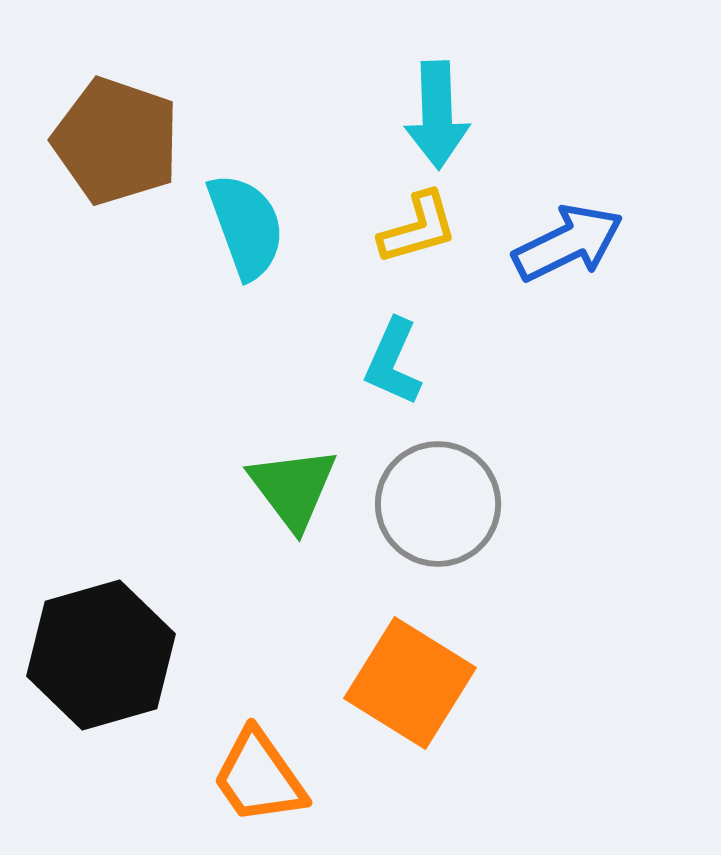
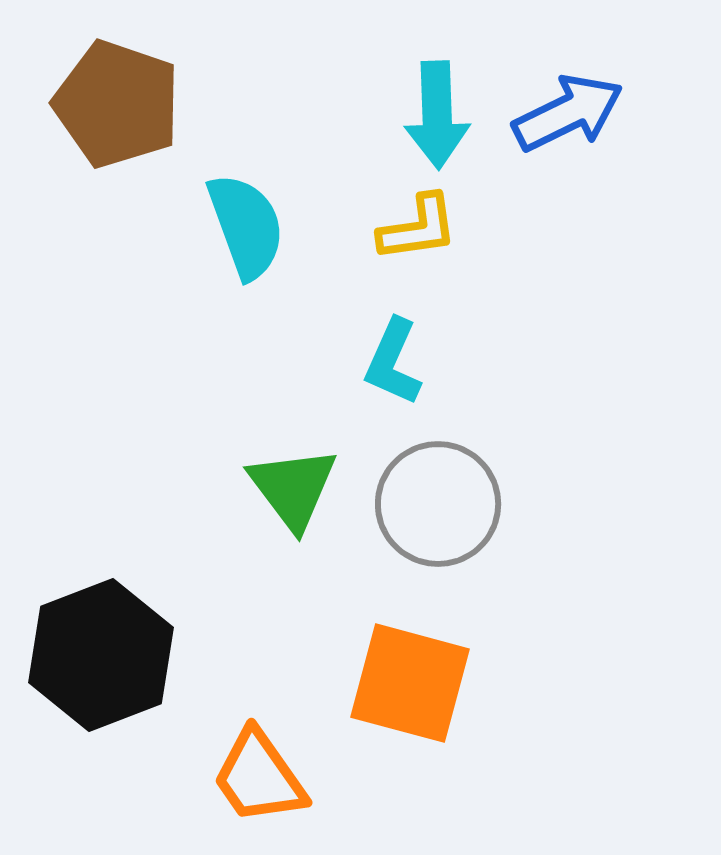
brown pentagon: moved 1 px right, 37 px up
yellow L-shape: rotated 8 degrees clockwise
blue arrow: moved 130 px up
black hexagon: rotated 5 degrees counterclockwise
orange square: rotated 17 degrees counterclockwise
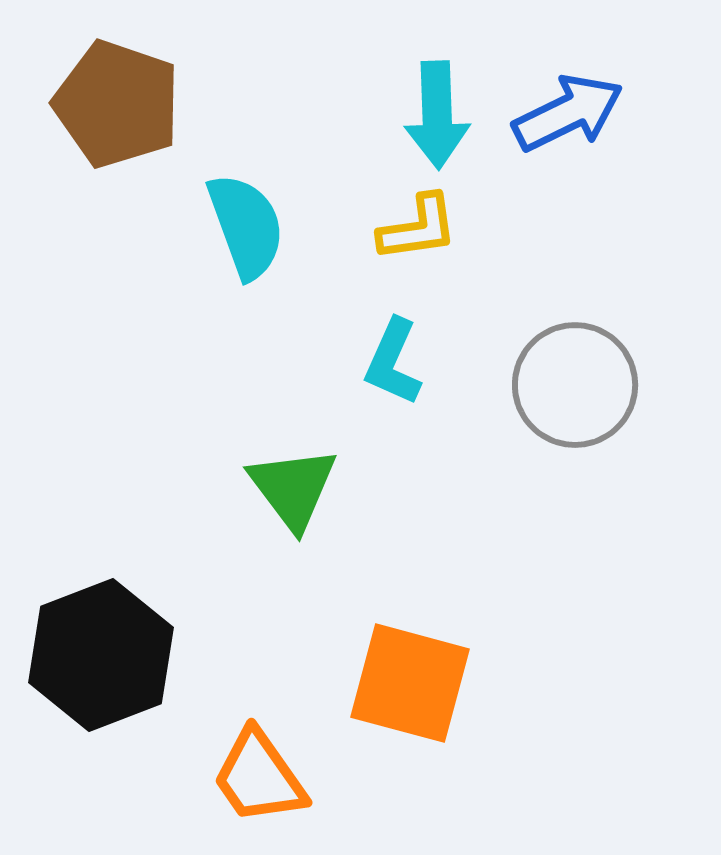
gray circle: moved 137 px right, 119 px up
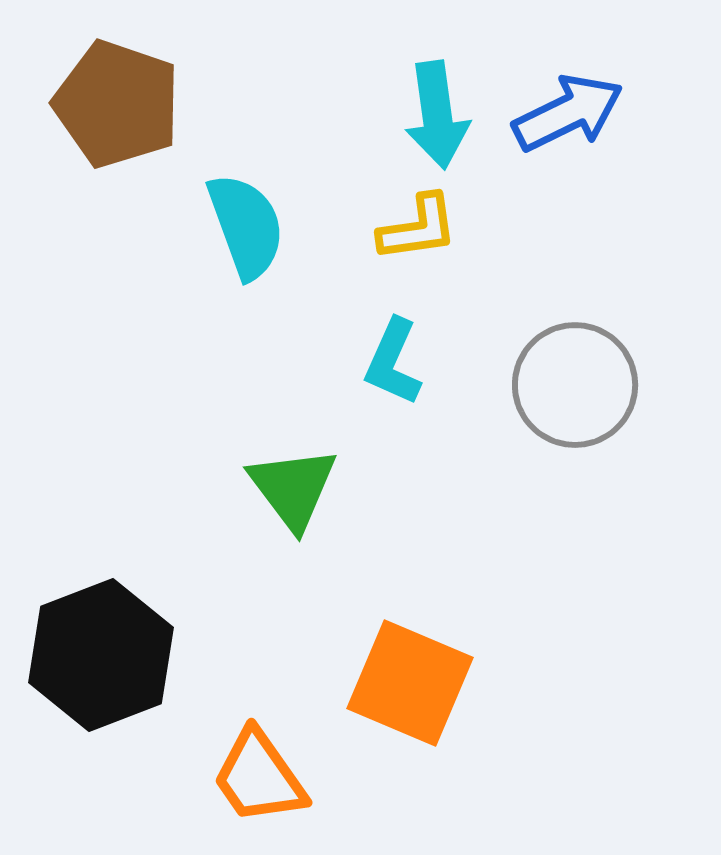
cyan arrow: rotated 6 degrees counterclockwise
orange square: rotated 8 degrees clockwise
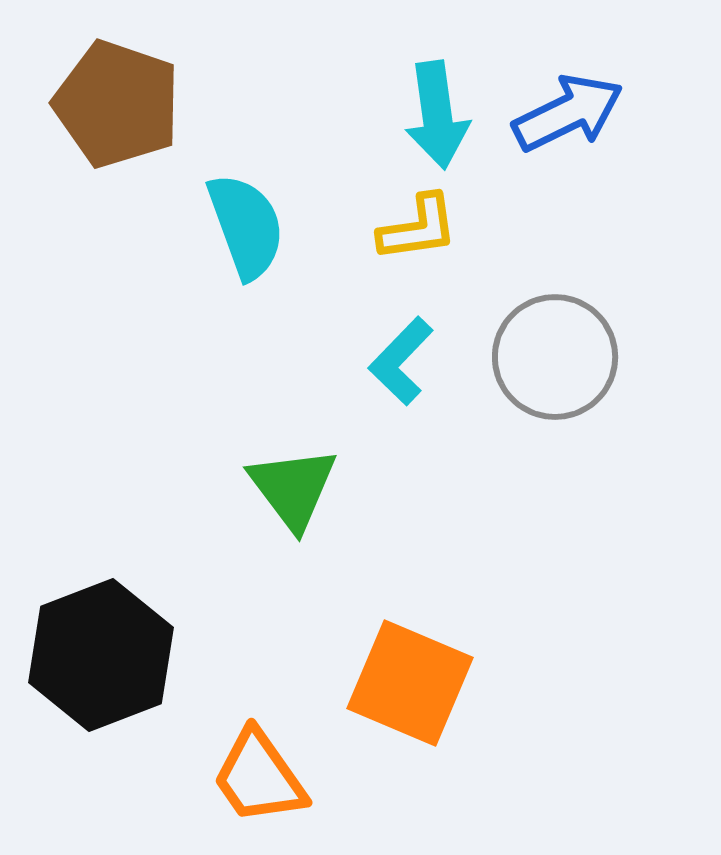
cyan L-shape: moved 8 px right, 1 px up; rotated 20 degrees clockwise
gray circle: moved 20 px left, 28 px up
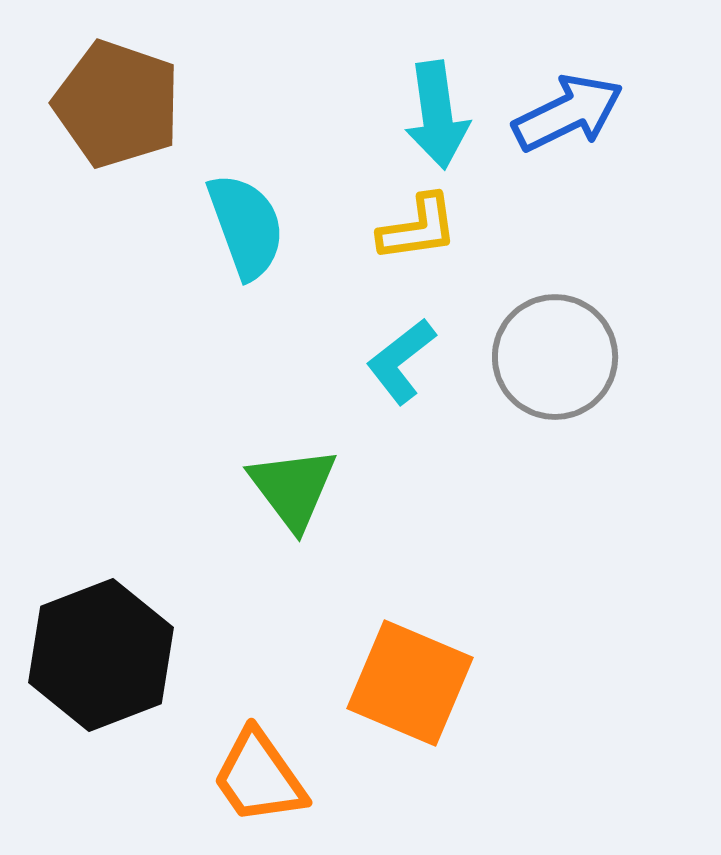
cyan L-shape: rotated 8 degrees clockwise
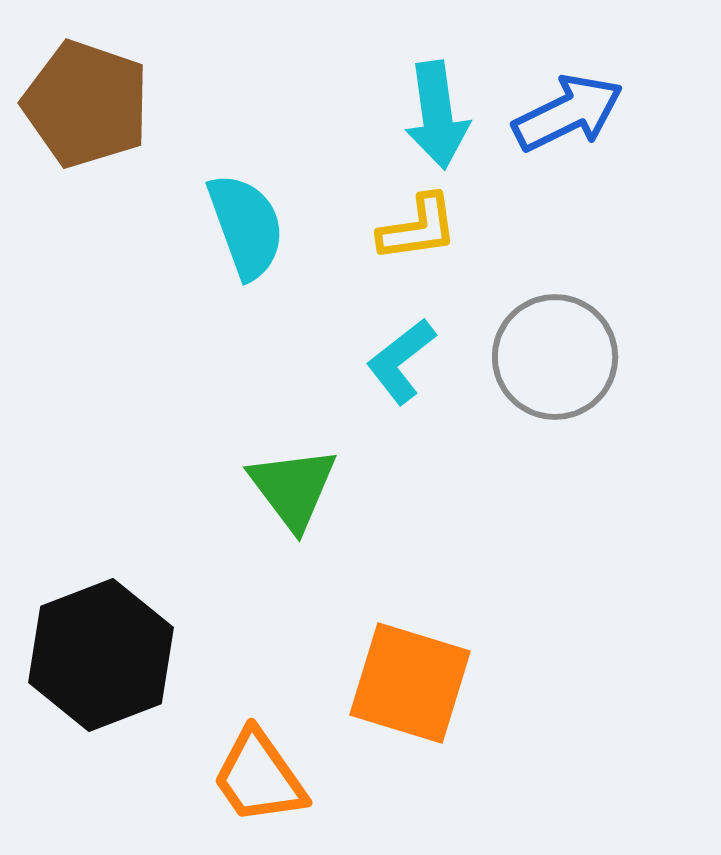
brown pentagon: moved 31 px left
orange square: rotated 6 degrees counterclockwise
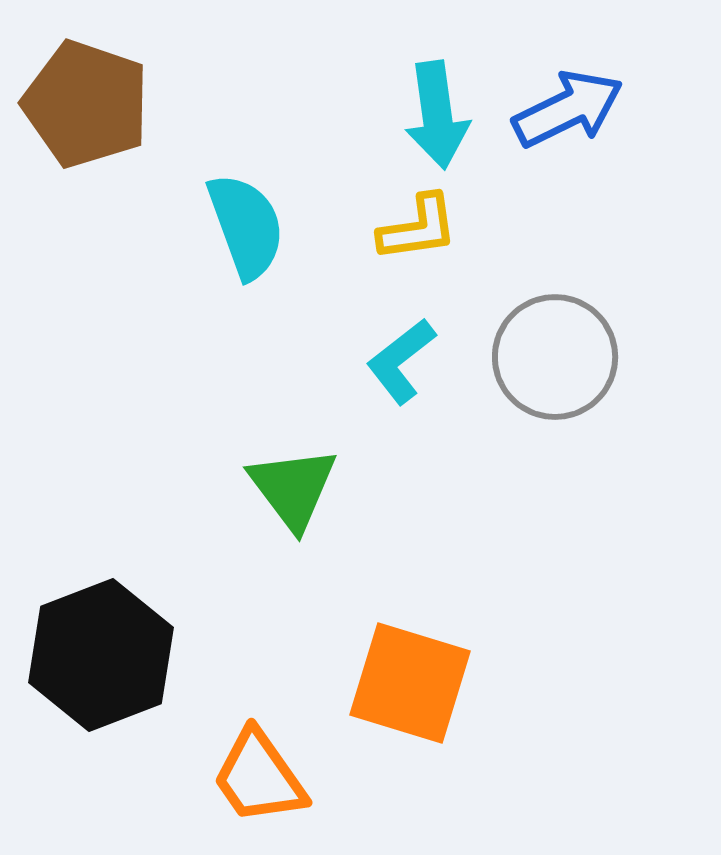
blue arrow: moved 4 px up
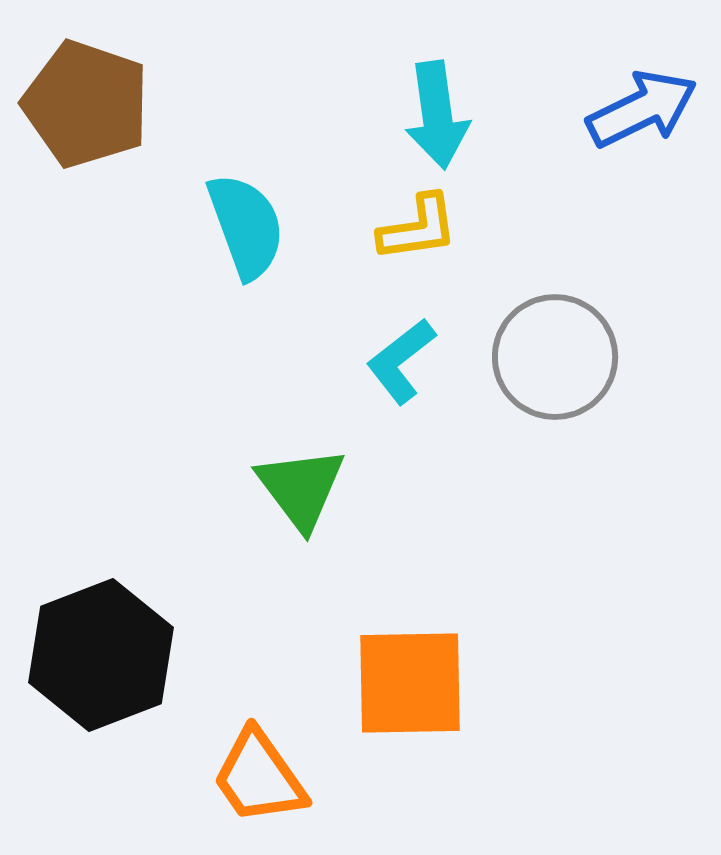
blue arrow: moved 74 px right
green triangle: moved 8 px right
orange square: rotated 18 degrees counterclockwise
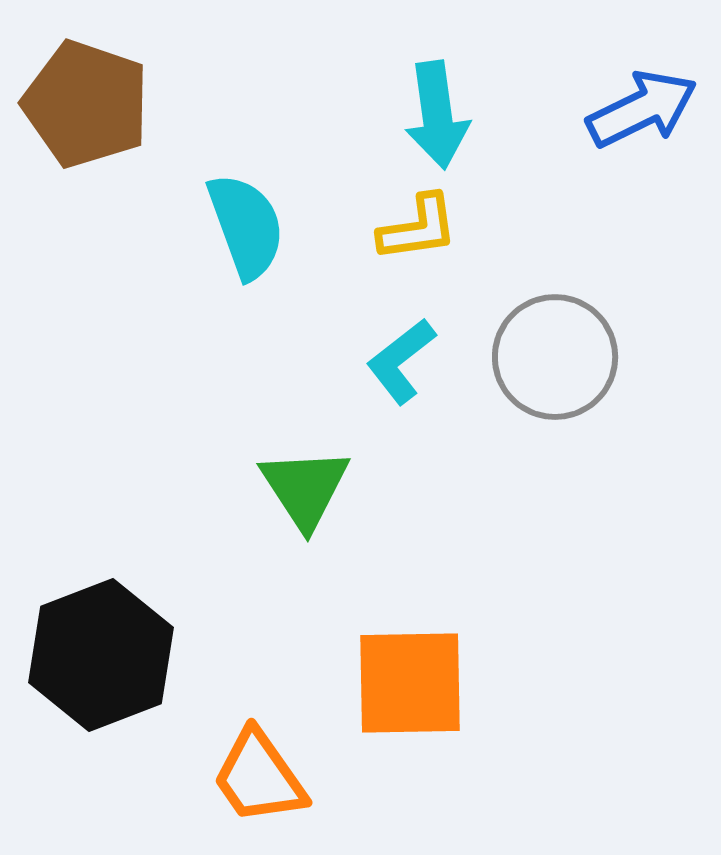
green triangle: moved 4 px right; rotated 4 degrees clockwise
